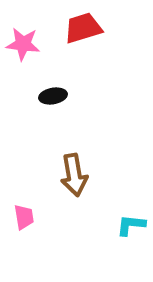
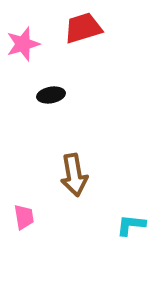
pink star: rotated 24 degrees counterclockwise
black ellipse: moved 2 px left, 1 px up
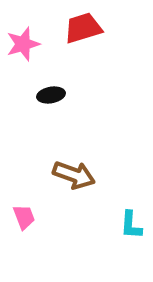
brown arrow: rotated 60 degrees counterclockwise
pink trapezoid: rotated 12 degrees counterclockwise
cyan L-shape: rotated 92 degrees counterclockwise
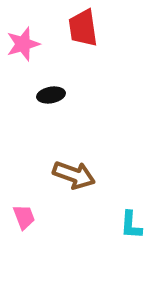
red trapezoid: rotated 81 degrees counterclockwise
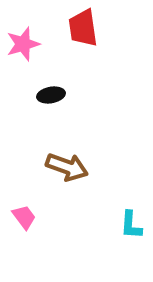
brown arrow: moved 7 px left, 8 px up
pink trapezoid: rotated 16 degrees counterclockwise
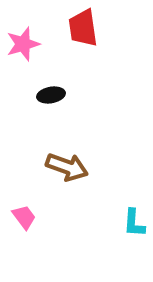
cyan L-shape: moved 3 px right, 2 px up
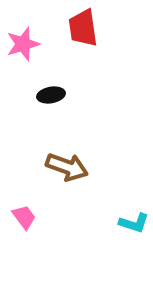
cyan L-shape: rotated 76 degrees counterclockwise
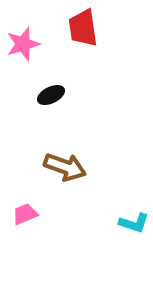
black ellipse: rotated 16 degrees counterclockwise
brown arrow: moved 2 px left
pink trapezoid: moved 1 px right, 3 px up; rotated 76 degrees counterclockwise
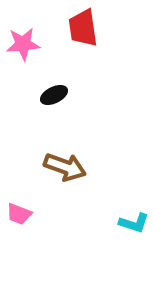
pink star: rotated 12 degrees clockwise
black ellipse: moved 3 px right
pink trapezoid: moved 6 px left; rotated 136 degrees counterclockwise
